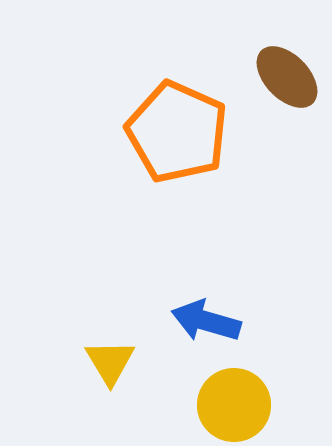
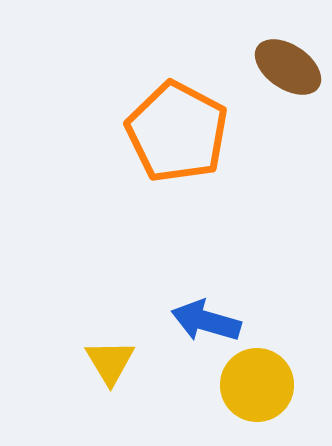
brown ellipse: moved 1 px right, 10 px up; rotated 12 degrees counterclockwise
orange pentagon: rotated 4 degrees clockwise
yellow circle: moved 23 px right, 20 px up
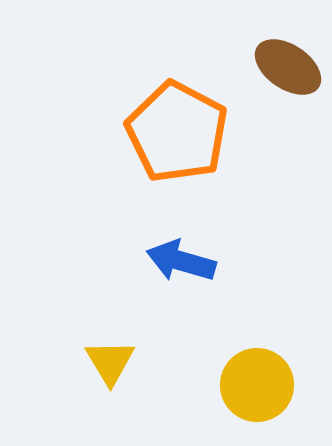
blue arrow: moved 25 px left, 60 px up
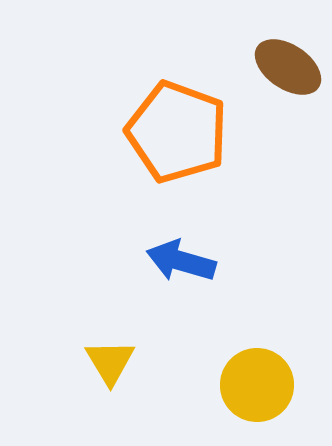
orange pentagon: rotated 8 degrees counterclockwise
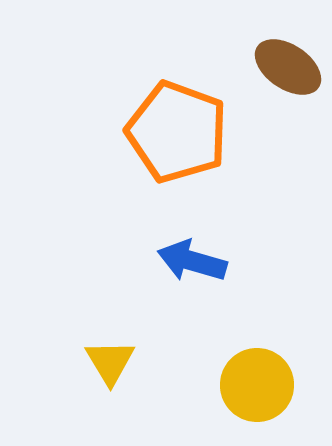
blue arrow: moved 11 px right
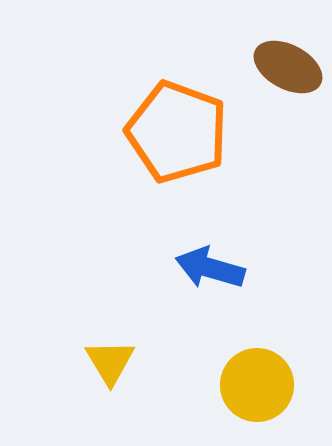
brown ellipse: rotated 6 degrees counterclockwise
blue arrow: moved 18 px right, 7 px down
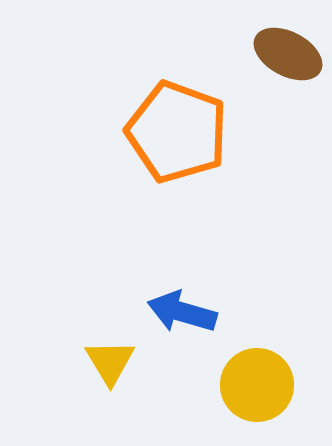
brown ellipse: moved 13 px up
blue arrow: moved 28 px left, 44 px down
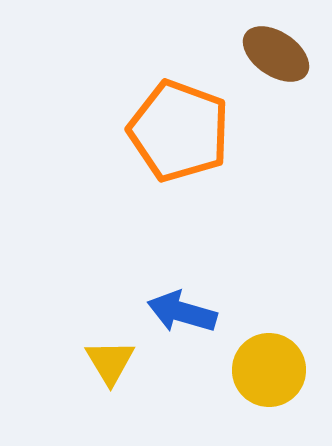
brown ellipse: moved 12 px left; rotated 6 degrees clockwise
orange pentagon: moved 2 px right, 1 px up
yellow circle: moved 12 px right, 15 px up
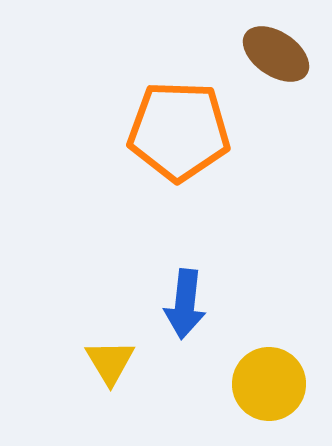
orange pentagon: rotated 18 degrees counterclockwise
blue arrow: moved 3 px right, 8 px up; rotated 100 degrees counterclockwise
yellow circle: moved 14 px down
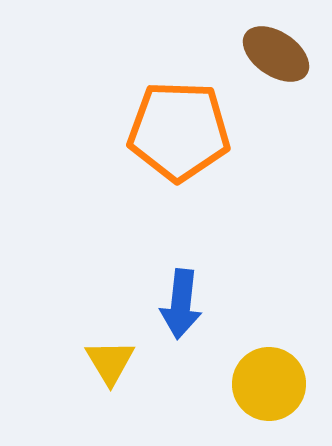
blue arrow: moved 4 px left
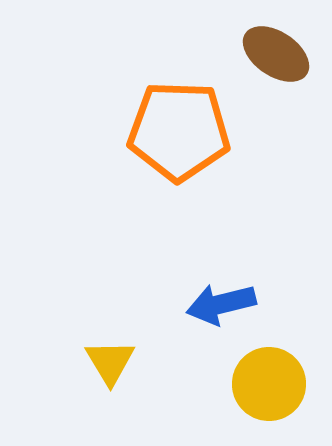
blue arrow: moved 40 px right; rotated 70 degrees clockwise
